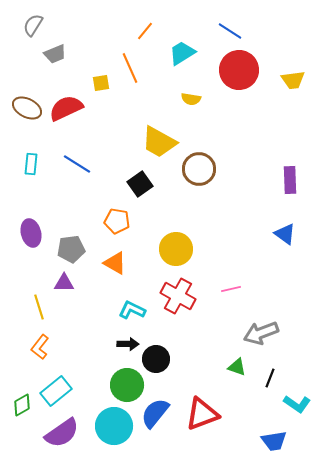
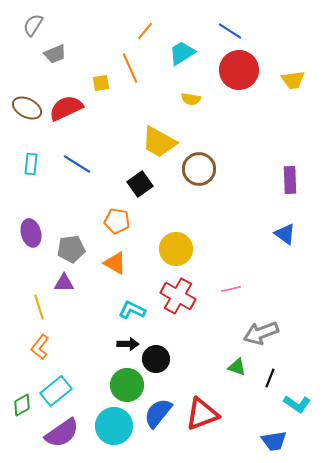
blue semicircle at (155, 413): moved 3 px right
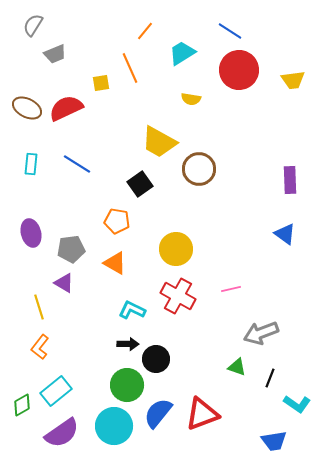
purple triangle at (64, 283): rotated 30 degrees clockwise
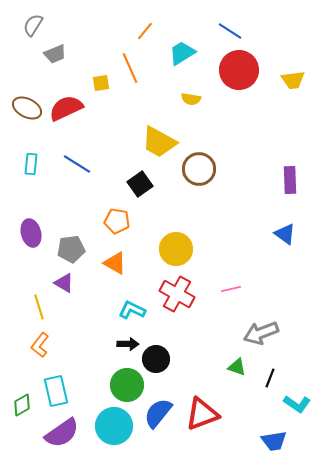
red cross at (178, 296): moved 1 px left, 2 px up
orange L-shape at (40, 347): moved 2 px up
cyan rectangle at (56, 391): rotated 64 degrees counterclockwise
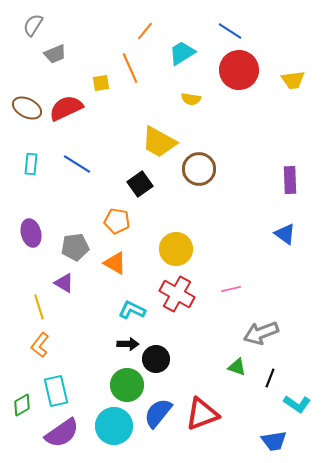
gray pentagon at (71, 249): moved 4 px right, 2 px up
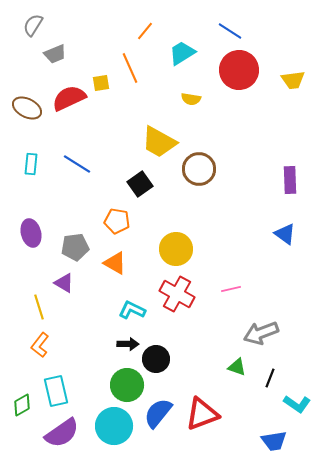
red semicircle at (66, 108): moved 3 px right, 10 px up
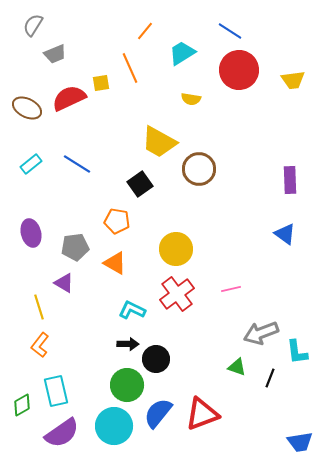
cyan rectangle at (31, 164): rotated 45 degrees clockwise
red cross at (177, 294): rotated 24 degrees clockwise
cyan L-shape at (297, 404): moved 52 px up; rotated 48 degrees clockwise
blue trapezoid at (274, 441): moved 26 px right, 1 px down
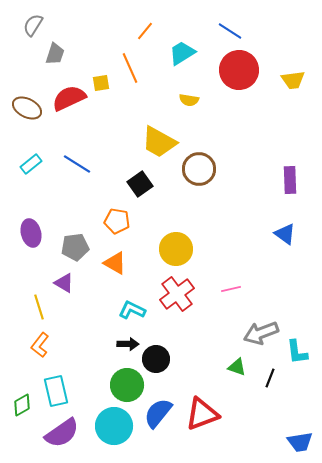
gray trapezoid at (55, 54): rotated 50 degrees counterclockwise
yellow semicircle at (191, 99): moved 2 px left, 1 px down
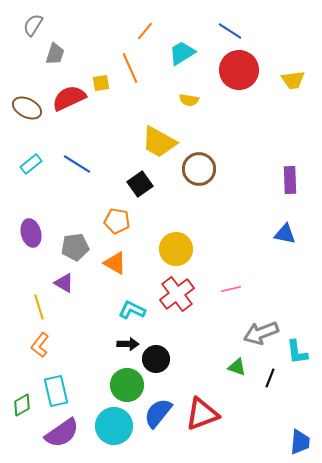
blue triangle at (285, 234): rotated 25 degrees counterclockwise
blue trapezoid at (300, 442): rotated 76 degrees counterclockwise
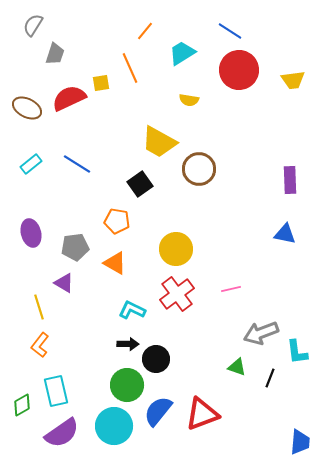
blue semicircle at (158, 413): moved 2 px up
